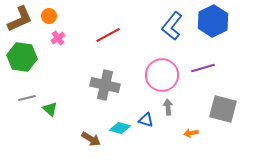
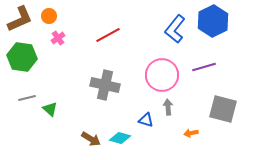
blue L-shape: moved 3 px right, 3 px down
purple line: moved 1 px right, 1 px up
cyan diamond: moved 10 px down
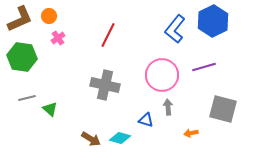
red line: rotated 35 degrees counterclockwise
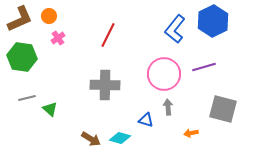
pink circle: moved 2 px right, 1 px up
gray cross: rotated 12 degrees counterclockwise
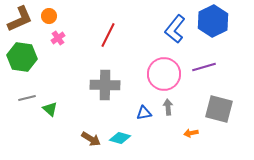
gray square: moved 4 px left
blue triangle: moved 2 px left, 7 px up; rotated 28 degrees counterclockwise
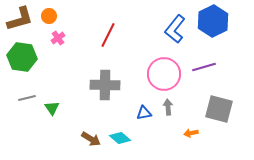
brown L-shape: rotated 8 degrees clockwise
green triangle: moved 2 px right, 1 px up; rotated 14 degrees clockwise
cyan diamond: rotated 25 degrees clockwise
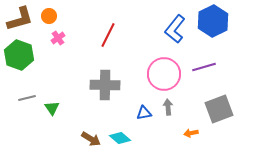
green hexagon: moved 3 px left, 2 px up; rotated 12 degrees clockwise
gray square: rotated 36 degrees counterclockwise
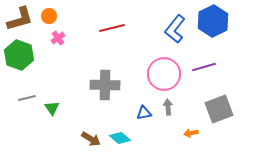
red line: moved 4 px right, 7 px up; rotated 50 degrees clockwise
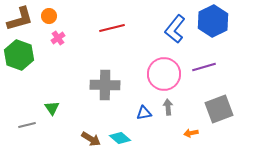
gray line: moved 27 px down
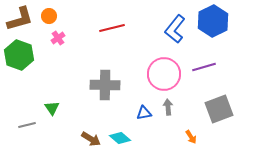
orange arrow: moved 4 px down; rotated 112 degrees counterclockwise
